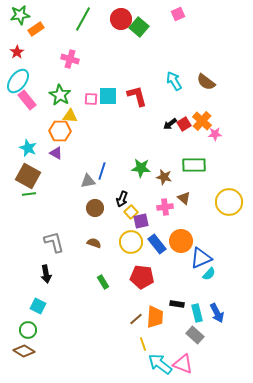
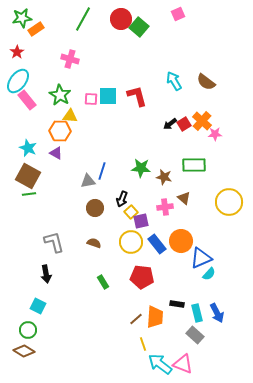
green star at (20, 15): moved 2 px right, 3 px down
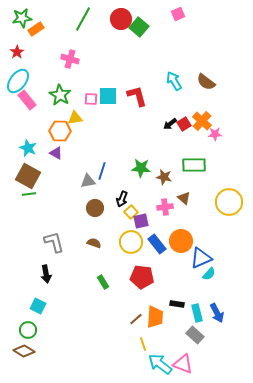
yellow triangle at (70, 116): moved 5 px right, 2 px down; rotated 14 degrees counterclockwise
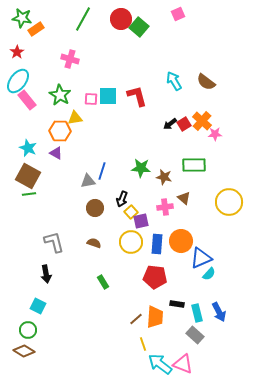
green star at (22, 18): rotated 18 degrees clockwise
blue rectangle at (157, 244): rotated 42 degrees clockwise
red pentagon at (142, 277): moved 13 px right
blue arrow at (217, 313): moved 2 px right, 1 px up
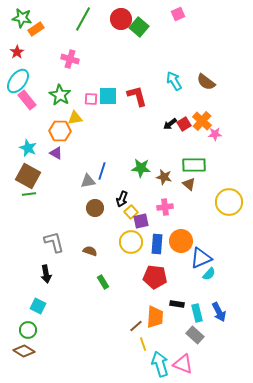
brown triangle at (184, 198): moved 5 px right, 14 px up
brown semicircle at (94, 243): moved 4 px left, 8 px down
brown line at (136, 319): moved 7 px down
cyan arrow at (160, 364): rotated 35 degrees clockwise
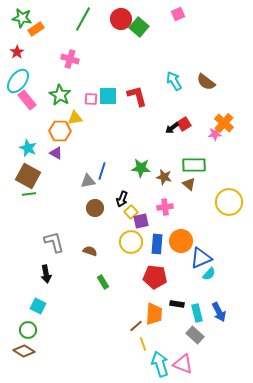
orange cross at (202, 121): moved 22 px right, 2 px down
black arrow at (170, 124): moved 2 px right, 4 px down
orange trapezoid at (155, 317): moved 1 px left, 3 px up
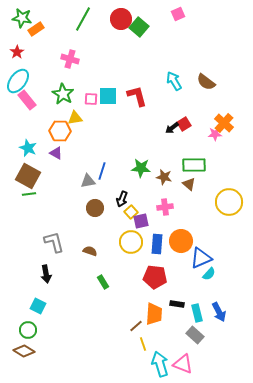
green star at (60, 95): moved 3 px right, 1 px up
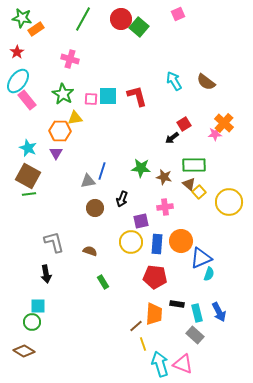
black arrow at (172, 128): moved 10 px down
purple triangle at (56, 153): rotated 32 degrees clockwise
yellow square at (131, 212): moved 68 px right, 20 px up
cyan semicircle at (209, 274): rotated 24 degrees counterclockwise
cyan square at (38, 306): rotated 28 degrees counterclockwise
green circle at (28, 330): moved 4 px right, 8 px up
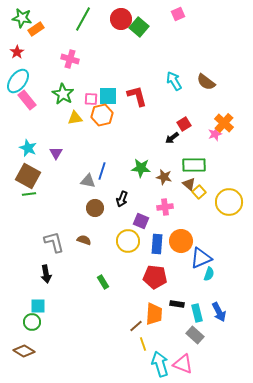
orange hexagon at (60, 131): moved 42 px right, 16 px up; rotated 15 degrees counterclockwise
pink star at (215, 134): rotated 16 degrees counterclockwise
gray triangle at (88, 181): rotated 21 degrees clockwise
purple square at (141, 221): rotated 35 degrees clockwise
yellow circle at (131, 242): moved 3 px left, 1 px up
brown semicircle at (90, 251): moved 6 px left, 11 px up
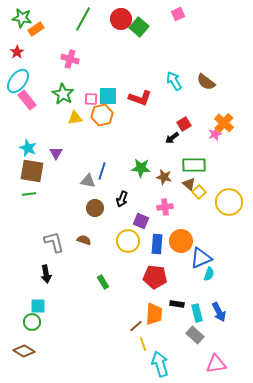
red L-shape at (137, 96): moved 3 px right, 2 px down; rotated 125 degrees clockwise
brown square at (28, 176): moved 4 px right, 5 px up; rotated 20 degrees counterclockwise
pink triangle at (183, 364): moved 33 px right; rotated 30 degrees counterclockwise
